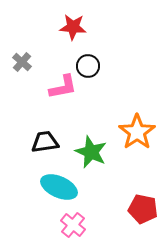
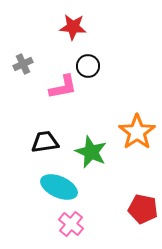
gray cross: moved 1 px right, 2 px down; rotated 24 degrees clockwise
pink cross: moved 2 px left, 1 px up
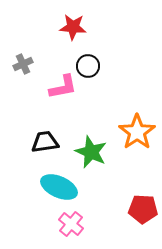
red pentagon: rotated 8 degrees counterclockwise
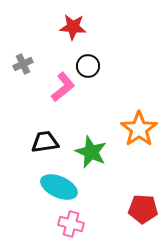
pink L-shape: rotated 28 degrees counterclockwise
orange star: moved 2 px right, 3 px up
pink cross: rotated 25 degrees counterclockwise
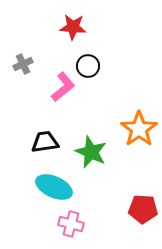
cyan ellipse: moved 5 px left
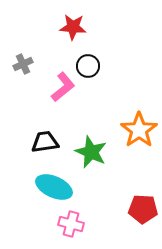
orange star: moved 1 px down
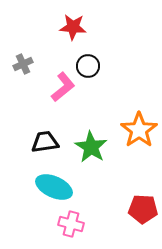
green star: moved 5 px up; rotated 8 degrees clockwise
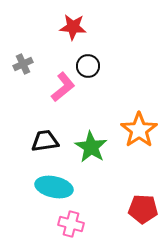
black trapezoid: moved 1 px up
cyan ellipse: rotated 12 degrees counterclockwise
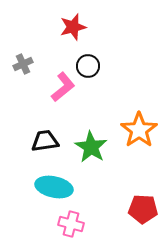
red star: rotated 20 degrees counterclockwise
